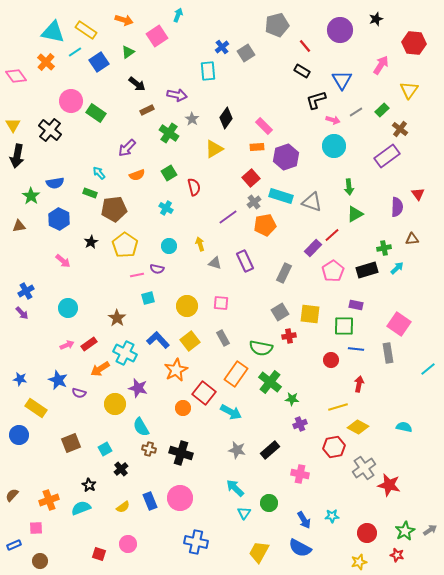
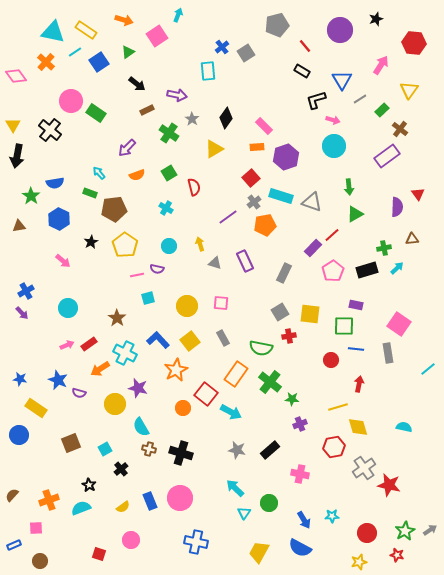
gray line at (356, 112): moved 4 px right, 13 px up
red square at (204, 393): moved 2 px right, 1 px down
yellow diamond at (358, 427): rotated 45 degrees clockwise
pink circle at (128, 544): moved 3 px right, 4 px up
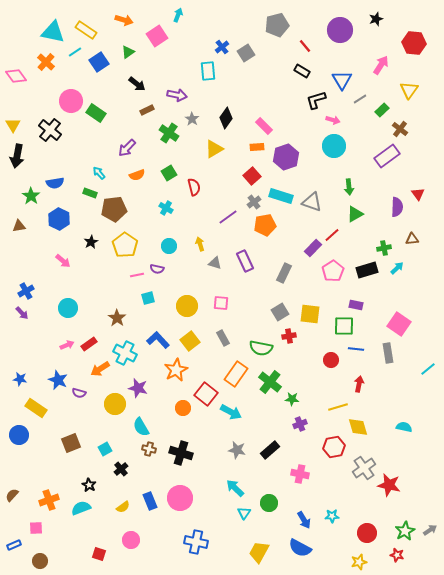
red square at (251, 178): moved 1 px right, 2 px up
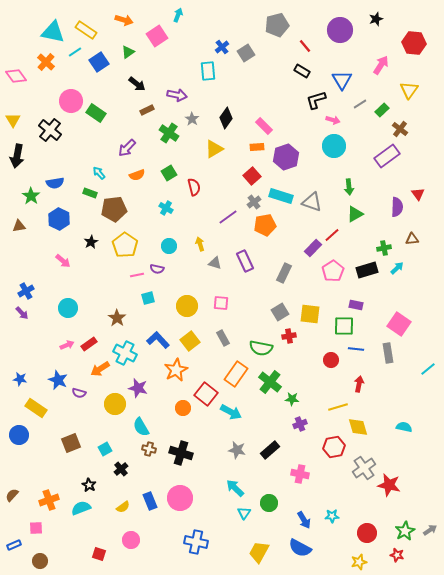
gray line at (360, 99): moved 5 px down
yellow triangle at (13, 125): moved 5 px up
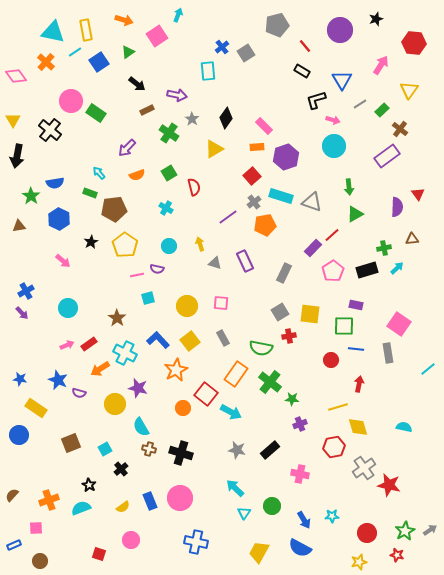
yellow rectangle at (86, 30): rotated 45 degrees clockwise
green circle at (269, 503): moved 3 px right, 3 px down
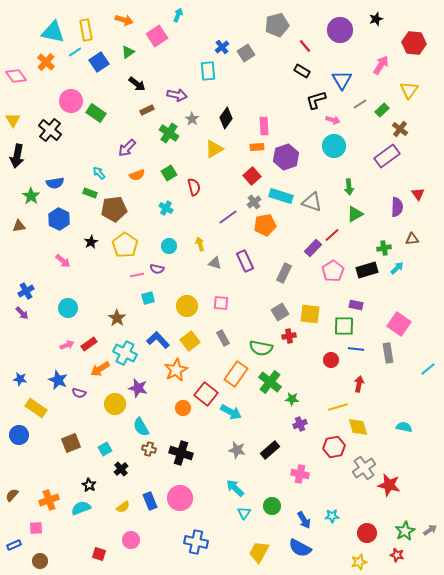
pink rectangle at (264, 126): rotated 42 degrees clockwise
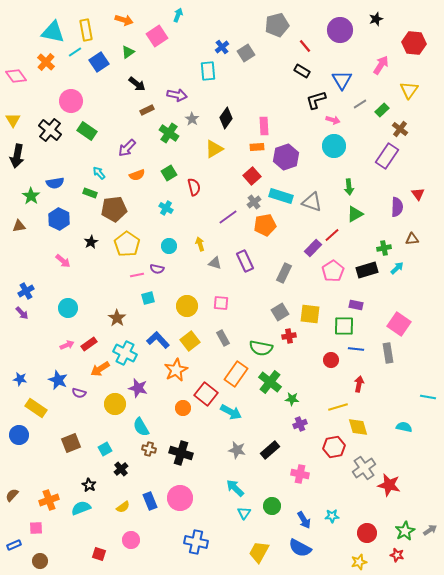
green rectangle at (96, 113): moved 9 px left, 18 px down
purple rectangle at (387, 156): rotated 20 degrees counterclockwise
yellow pentagon at (125, 245): moved 2 px right, 1 px up
cyan line at (428, 369): moved 28 px down; rotated 49 degrees clockwise
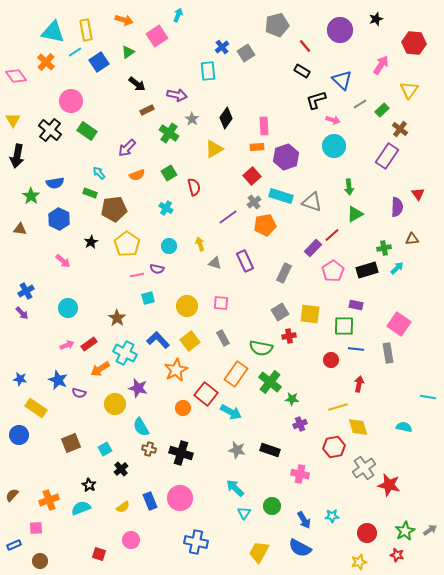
blue triangle at (342, 80): rotated 15 degrees counterclockwise
brown triangle at (19, 226): moved 1 px right, 3 px down; rotated 16 degrees clockwise
black rectangle at (270, 450): rotated 60 degrees clockwise
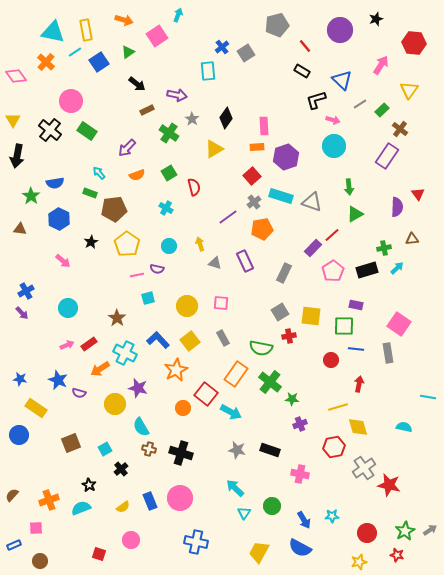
orange pentagon at (265, 225): moved 3 px left, 4 px down
yellow square at (310, 314): moved 1 px right, 2 px down
